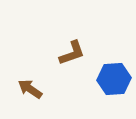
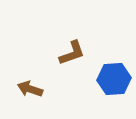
brown arrow: rotated 15 degrees counterclockwise
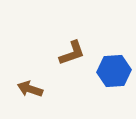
blue hexagon: moved 8 px up
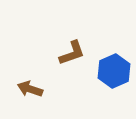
blue hexagon: rotated 20 degrees counterclockwise
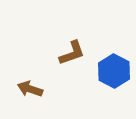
blue hexagon: rotated 8 degrees counterclockwise
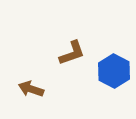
brown arrow: moved 1 px right
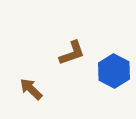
brown arrow: rotated 25 degrees clockwise
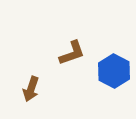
brown arrow: rotated 115 degrees counterclockwise
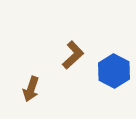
brown L-shape: moved 1 px right, 2 px down; rotated 24 degrees counterclockwise
